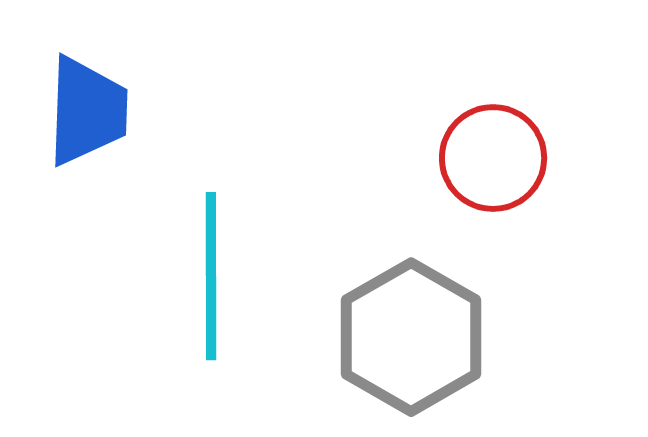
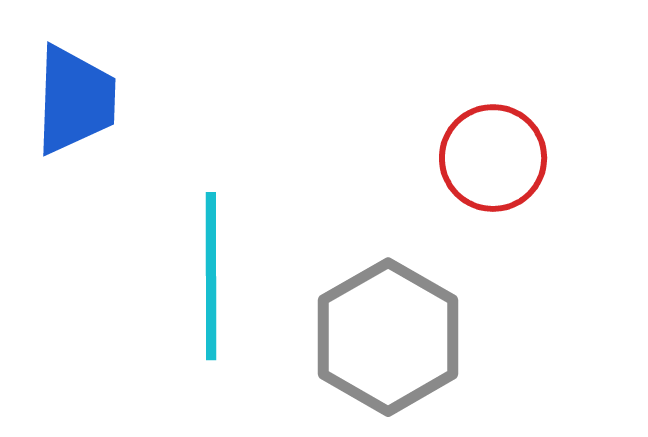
blue trapezoid: moved 12 px left, 11 px up
gray hexagon: moved 23 px left
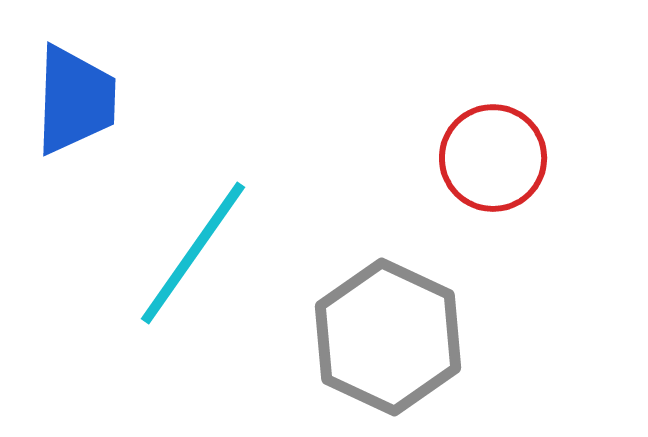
cyan line: moved 18 px left, 23 px up; rotated 35 degrees clockwise
gray hexagon: rotated 5 degrees counterclockwise
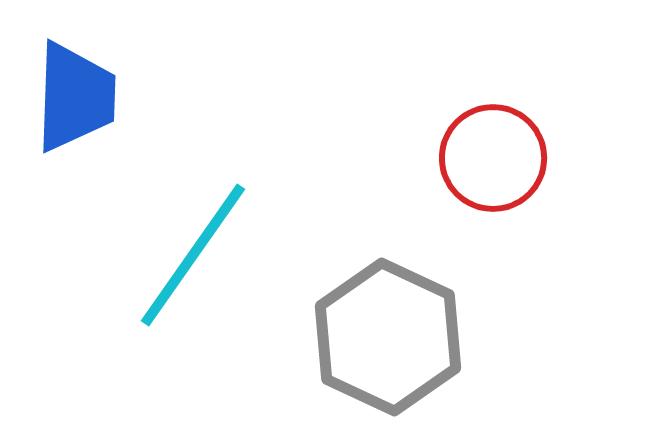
blue trapezoid: moved 3 px up
cyan line: moved 2 px down
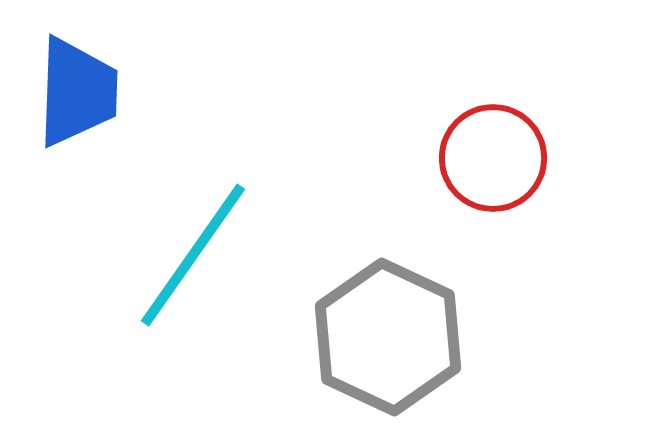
blue trapezoid: moved 2 px right, 5 px up
